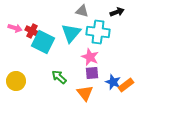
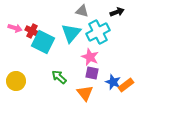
cyan cross: rotated 35 degrees counterclockwise
purple square: rotated 16 degrees clockwise
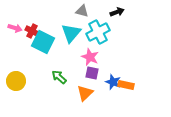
orange rectangle: rotated 49 degrees clockwise
orange triangle: rotated 24 degrees clockwise
